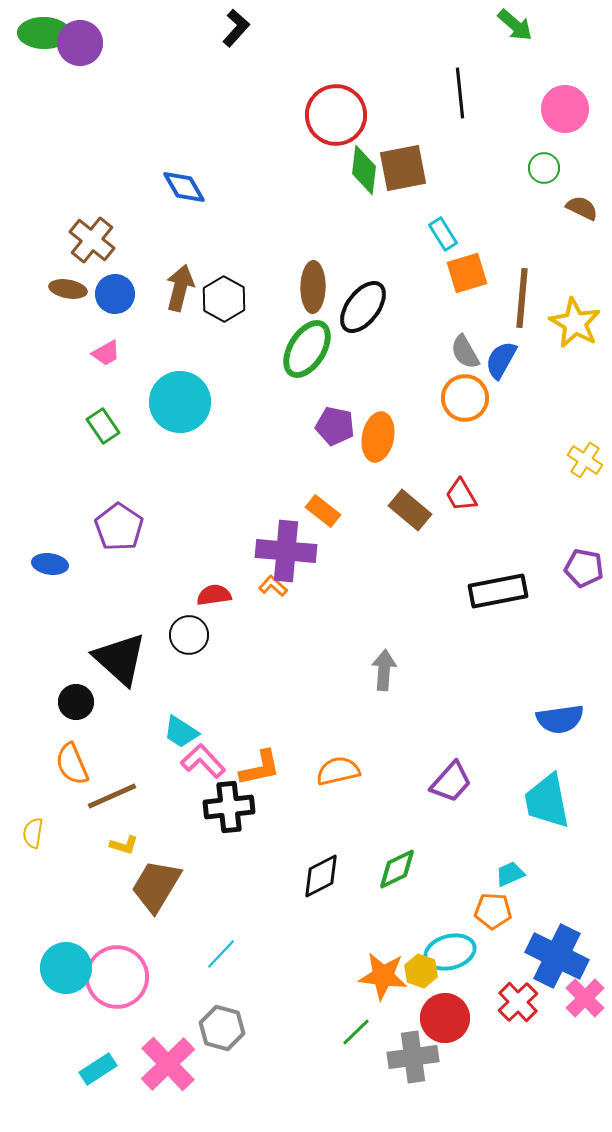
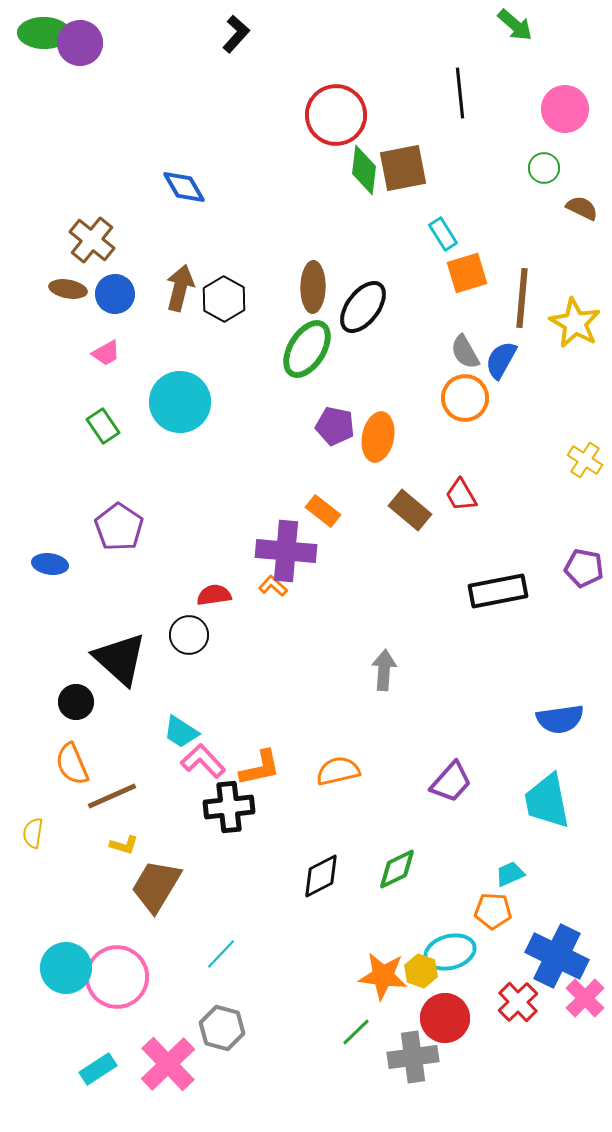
black L-shape at (236, 28): moved 6 px down
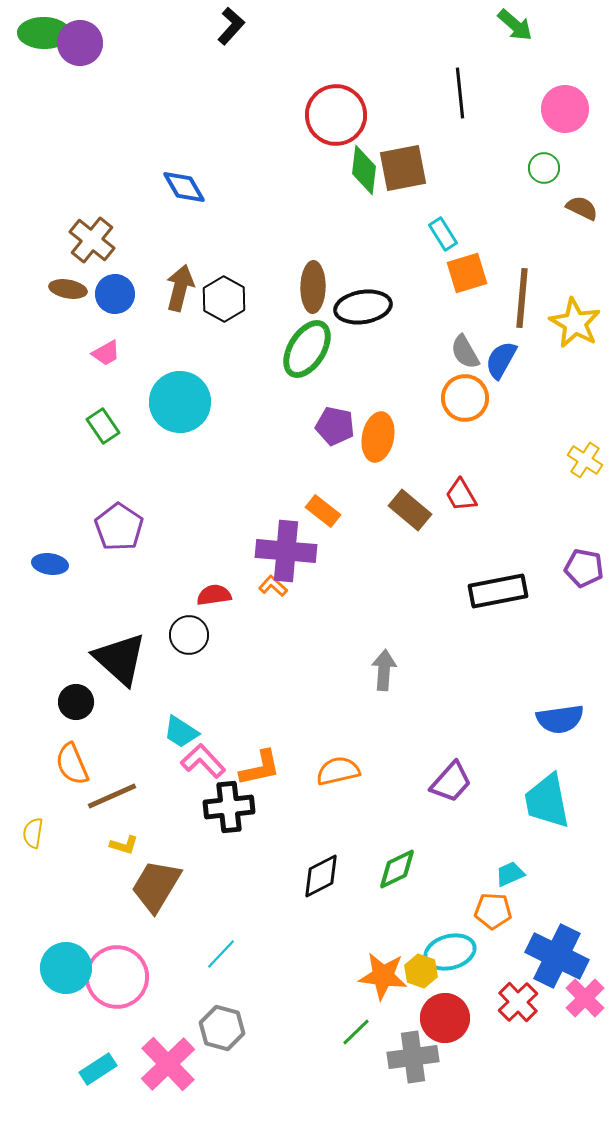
black L-shape at (236, 34): moved 5 px left, 8 px up
black ellipse at (363, 307): rotated 44 degrees clockwise
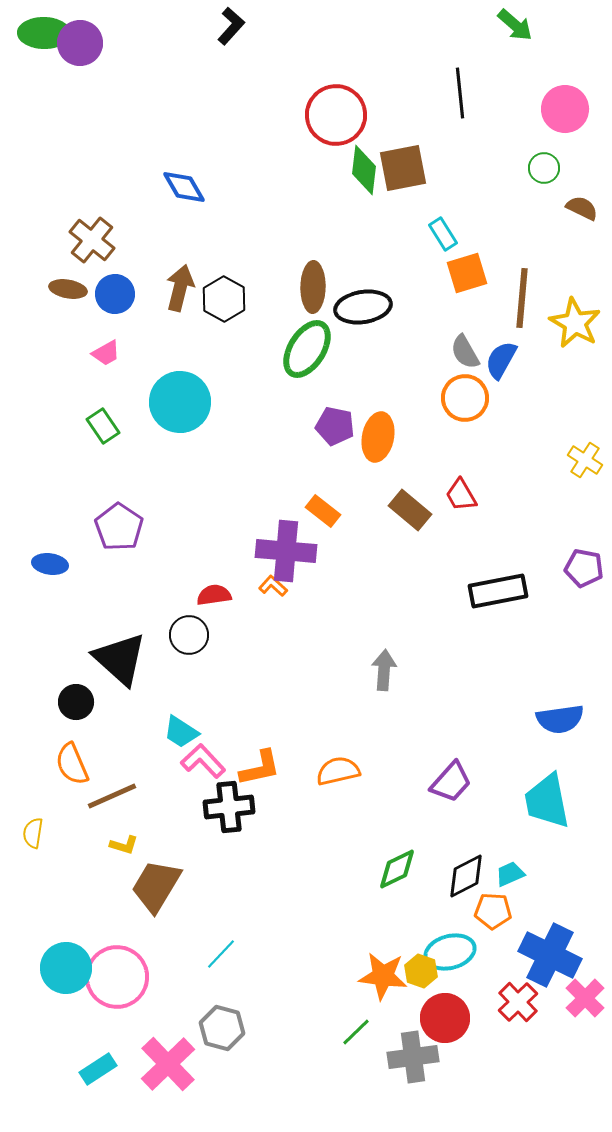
black diamond at (321, 876): moved 145 px right
blue cross at (557, 956): moved 7 px left, 1 px up
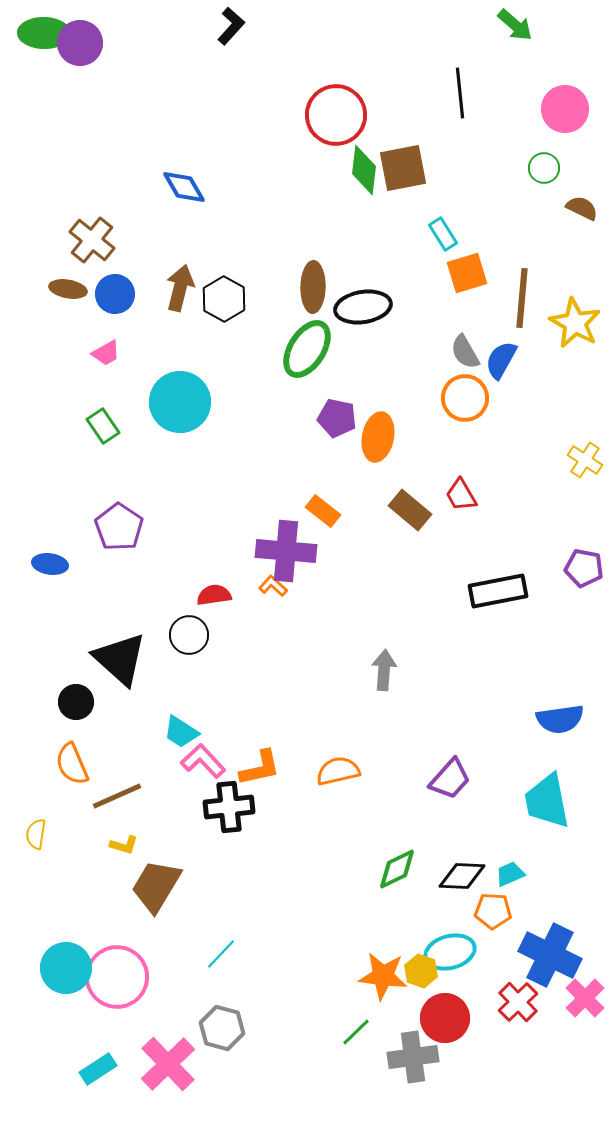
purple pentagon at (335, 426): moved 2 px right, 8 px up
purple trapezoid at (451, 782): moved 1 px left, 3 px up
brown line at (112, 796): moved 5 px right
yellow semicircle at (33, 833): moved 3 px right, 1 px down
black diamond at (466, 876): moved 4 px left; rotated 30 degrees clockwise
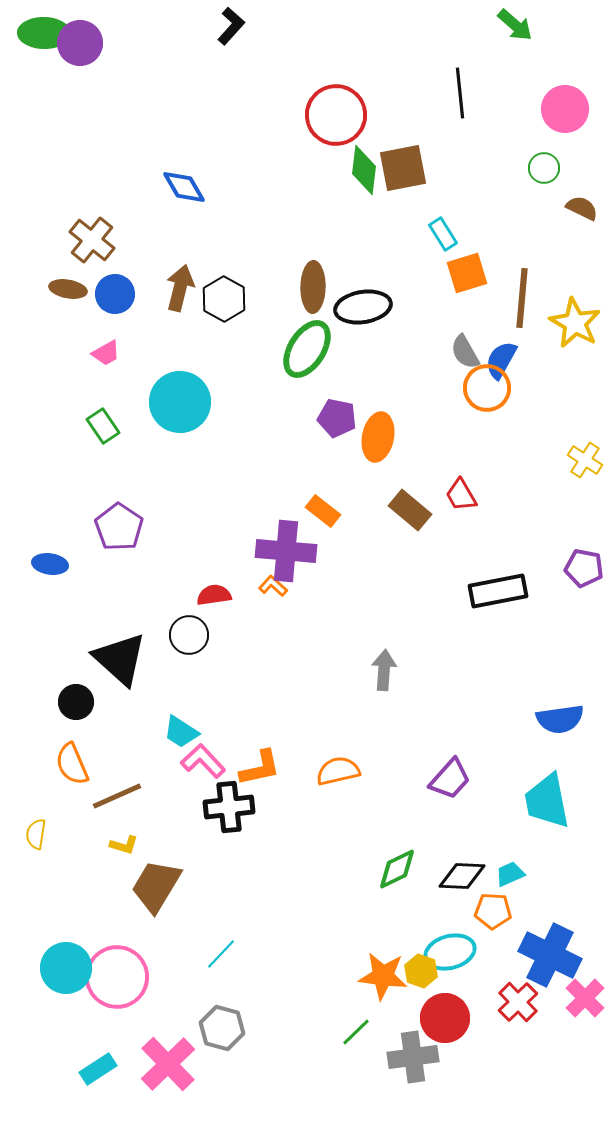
orange circle at (465, 398): moved 22 px right, 10 px up
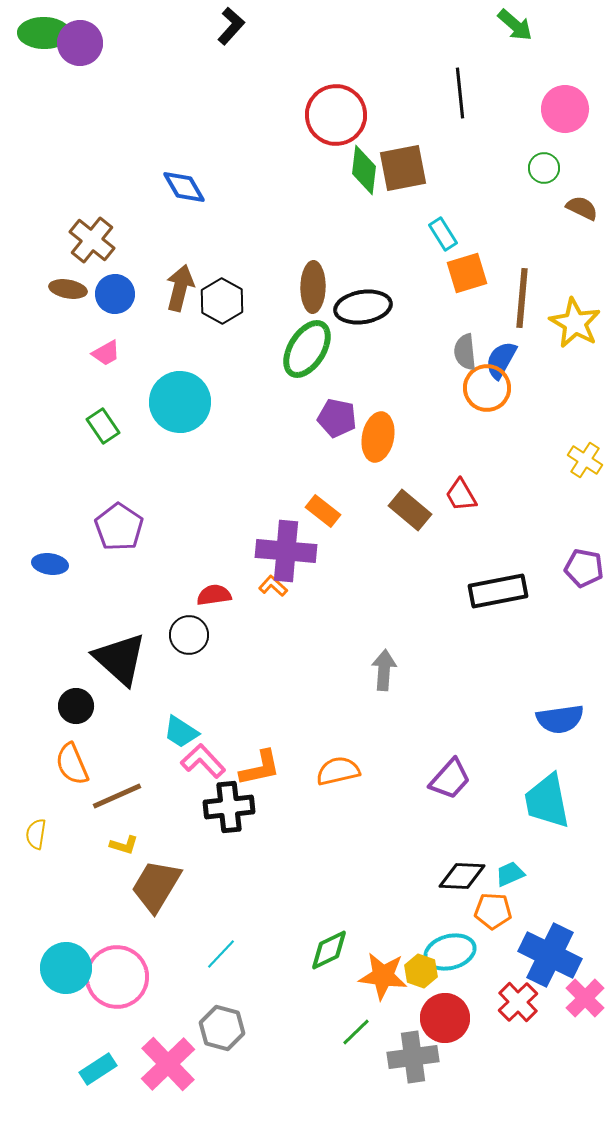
black hexagon at (224, 299): moved 2 px left, 2 px down
gray semicircle at (465, 352): rotated 24 degrees clockwise
black circle at (76, 702): moved 4 px down
green diamond at (397, 869): moved 68 px left, 81 px down
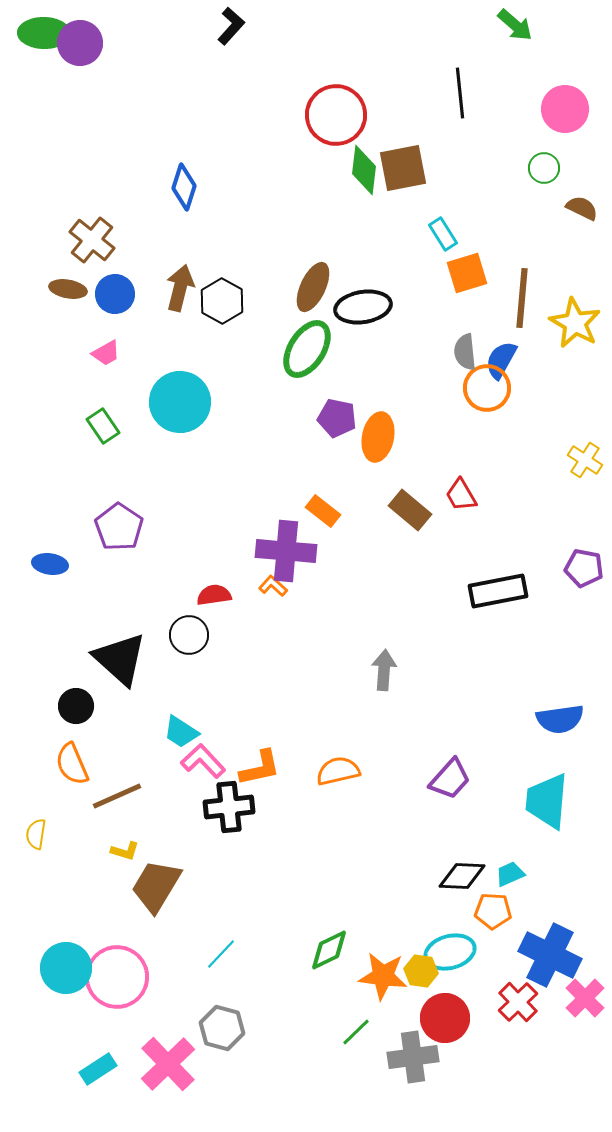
blue diamond at (184, 187): rotated 48 degrees clockwise
brown ellipse at (313, 287): rotated 24 degrees clockwise
cyan trapezoid at (547, 801): rotated 16 degrees clockwise
yellow L-shape at (124, 845): moved 1 px right, 6 px down
yellow hexagon at (421, 971): rotated 12 degrees counterclockwise
